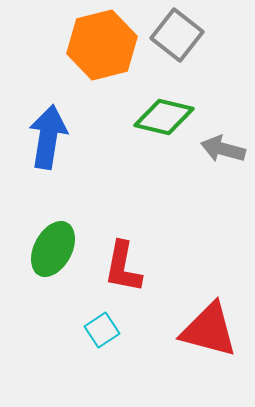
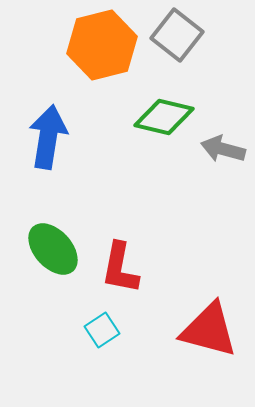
green ellipse: rotated 70 degrees counterclockwise
red L-shape: moved 3 px left, 1 px down
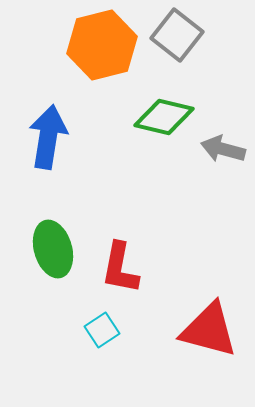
green ellipse: rotated 26 degrees clockwise
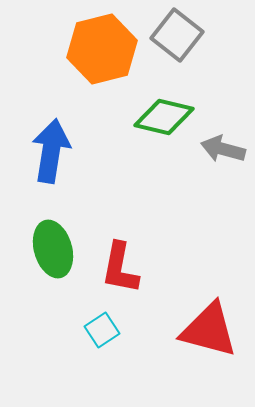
orange hexagon: moved 4 px down
blue arrow: moved 3 px right, 14 px down
